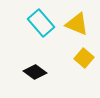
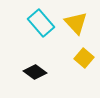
yellow triangle: moved 1 px left, 1 px up; rotated 25 degrees clockwise
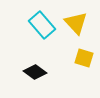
cyan rectangle: moved 1 px right, 2 px down
yellow square: rotated 24 degrees counterclockwise
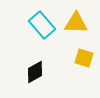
yellow triangle: rotated 45 degrees counterclockwise
black diamond: rotated 65 degrees counterclockwise
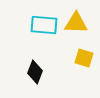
cyan rectangle: moved 2 px right; rotated 44 degrees counterclockwise
black diamond: rotated 40 degrees counterclockwise
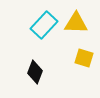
cyan rectangle: rotated 52 degrees counterclockwise
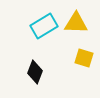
cyan rectangle: moved 1 px down; rotated 16 degrees clockwise
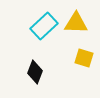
cyan rectangle: rotated 12 degrees counterclockwise
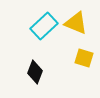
yellow triangle: rotated 20 degrees clockwise
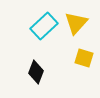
yellow triangle: rotated 50 degrees clockwise
black diamond: moved 1 px right
